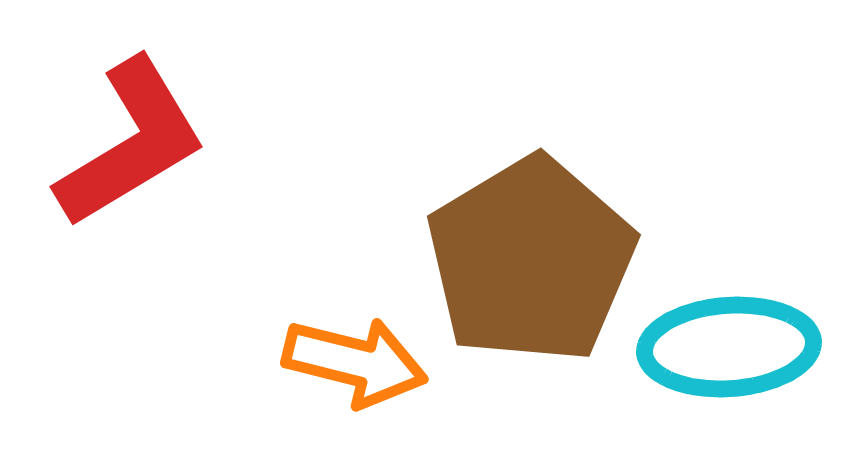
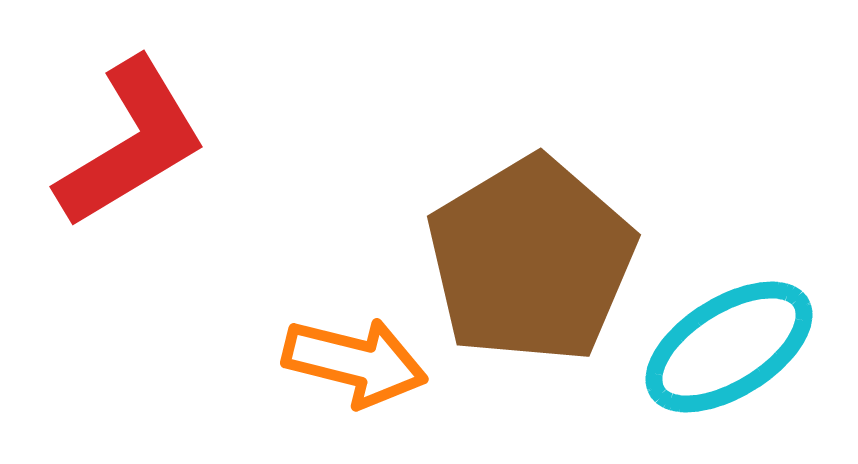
cyan ellipse: rotated 28 degrees counterclockwise
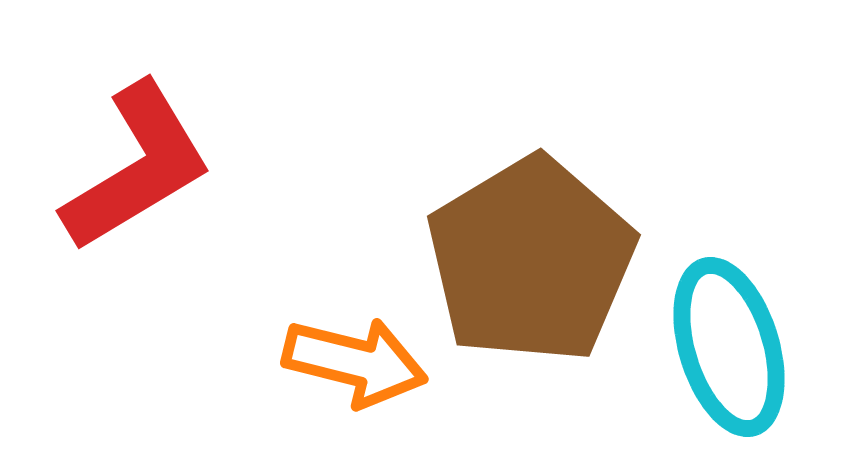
red L-shape: moved 6 px right, 24 px down
cyan ellipse: rotated 75 degrees counterclockwise
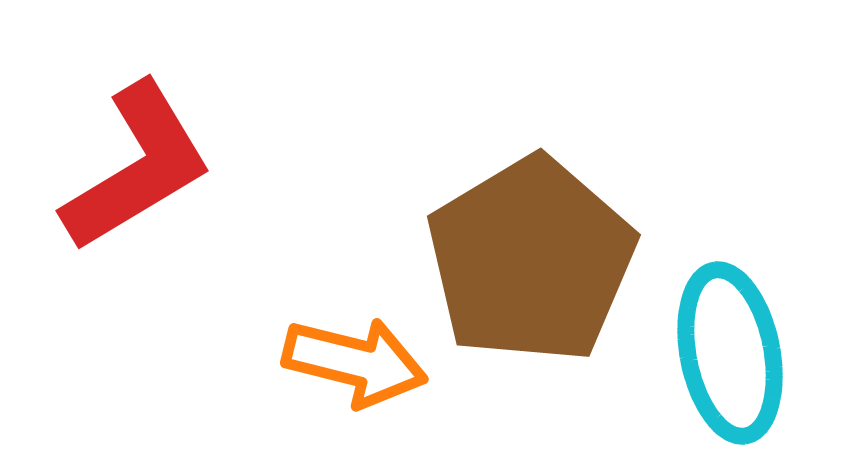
cyan ellipse: moved 1 px right, 6 px down; rotated 6 degrees clockwise
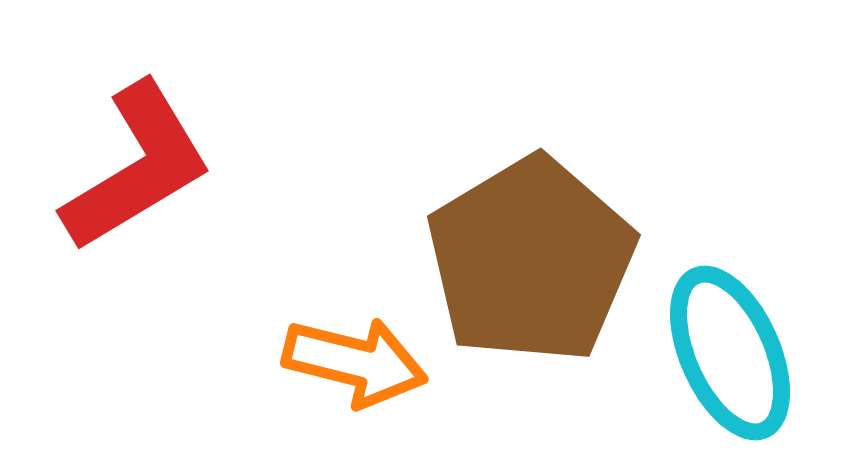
cyan ellipse: rotated 13 degrees counterclockwise
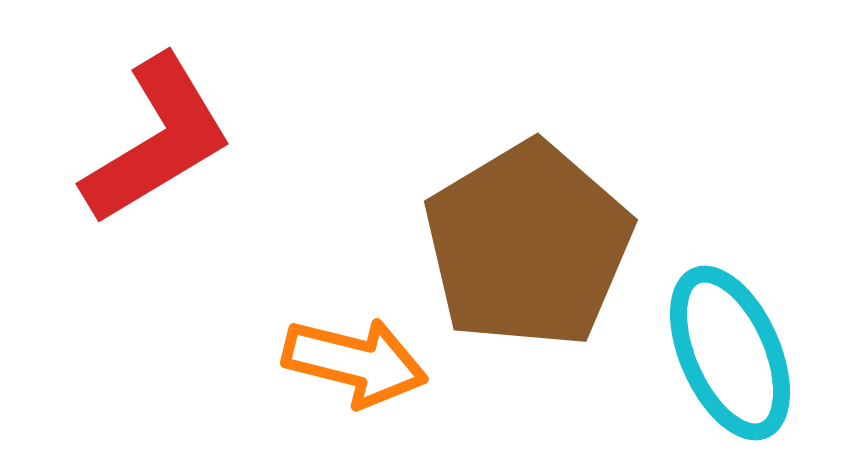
red L-shape: moved 20 px right, 27 px up
brown pentagon: moved 3 px left, 15 px up
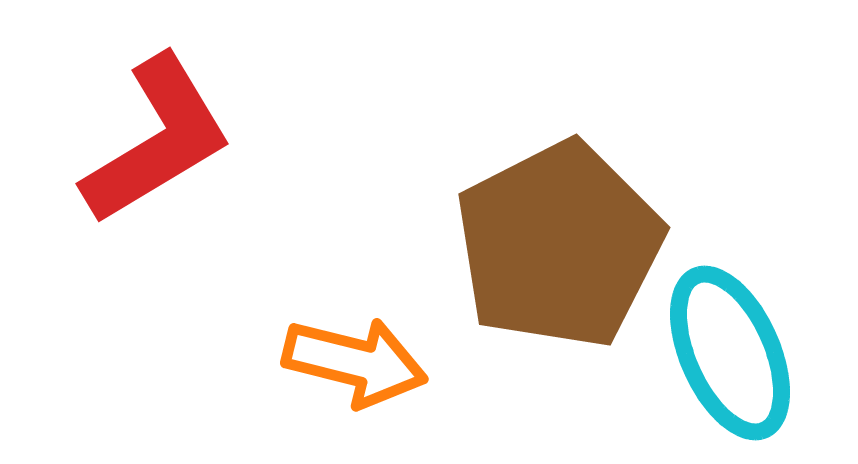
brown pentagon: moved 31 px right; rotated 4 degrees clockwise
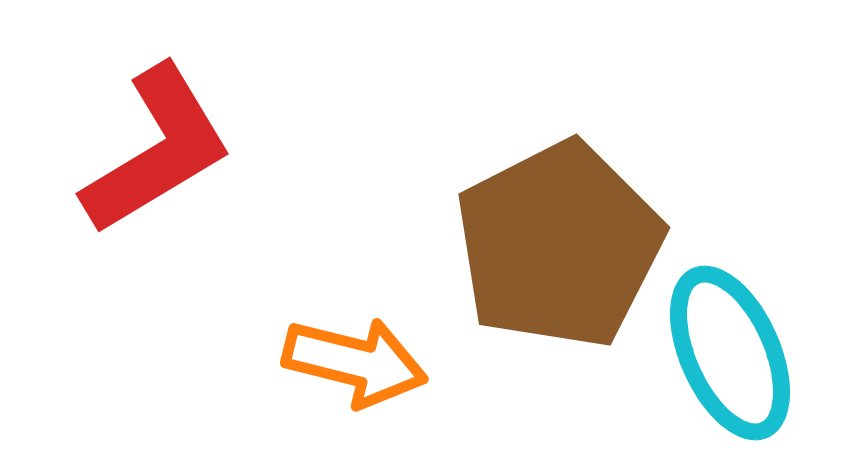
red L-shape: moved 10 px down
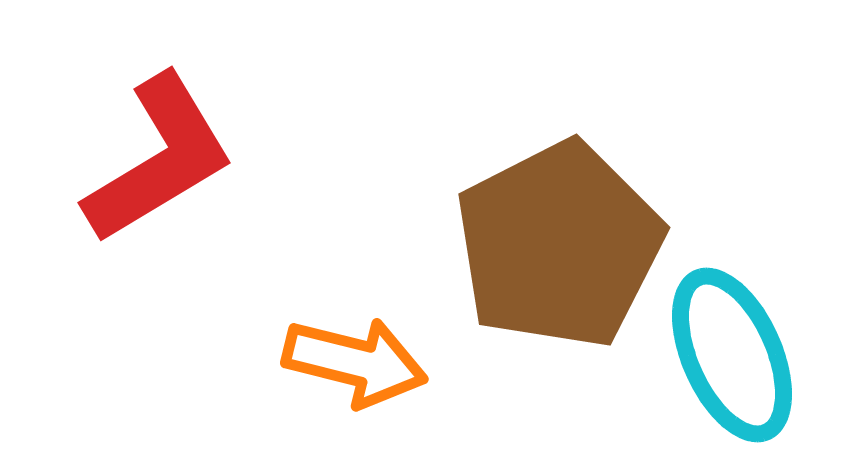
red L-shape: moved 2 px right, 9 px down
cyan ellipse: moved 2 px right, 2 px down
